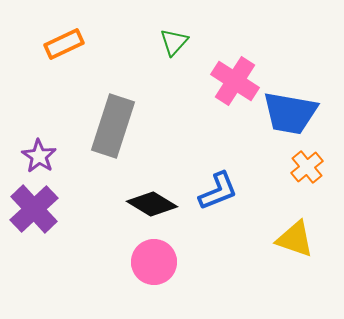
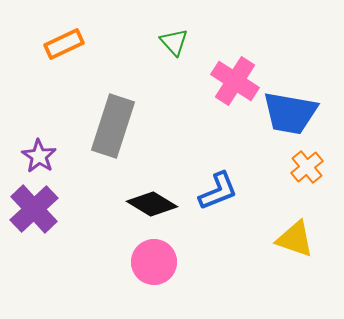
green triangle: rotated 24 degrees counterclockwise
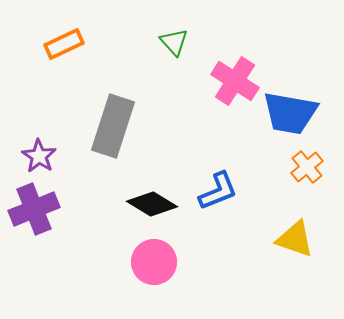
purple cross: rotated 21 degrees clockwise
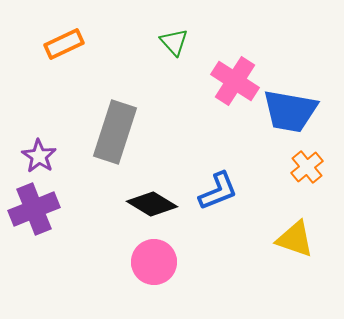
blue trapezoid: moved 2 px up
gray rectangle: moved 2 px right, 6 px down
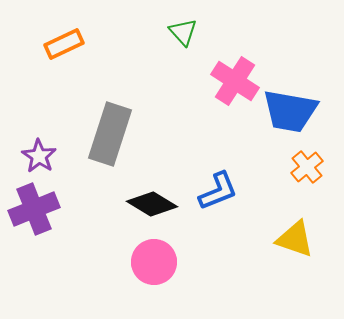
green triangle: moved 9 px right, 10 px up
gray rectangle: moved 5 px left, 2 px down
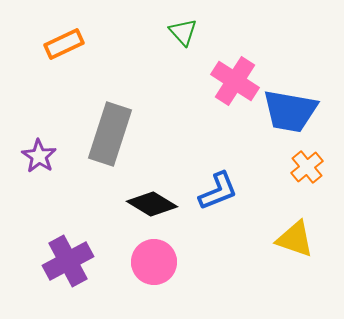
purple cross: moved 34 px right, 52 px down; rotated 6 degrees counterclockwise
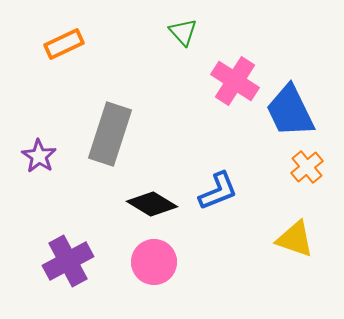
blue trapezoid: rotated 54 degrees clockwise
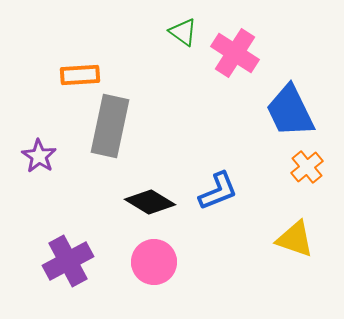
green triangle: rotated 12 degrees counterclockwise
orange rectangle: moved 16 px right, 31 px down; rotated 21 degrees clockwise
pink cross: moved 28 px up
gray rectangle: moved 8 px up; rotated 6 degrees counterclockwise
black diamond: moved 2 px left, 2 px up
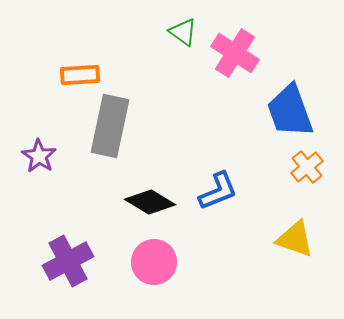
blue trapezoid: rotated 6 degrees clockwise
